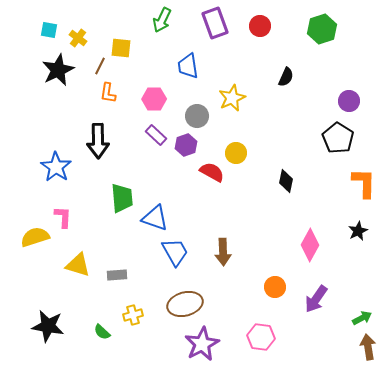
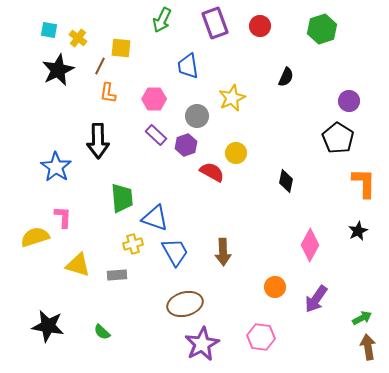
yellow cross at (133, 315): moved 71 px up
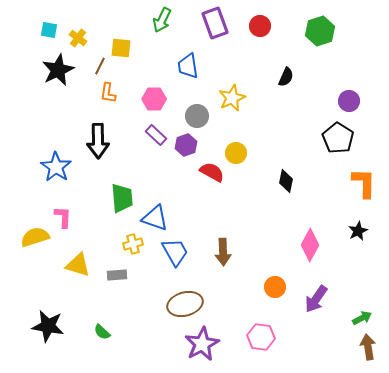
green hexagon at (322, 29): moved 2 px left, 2 px down
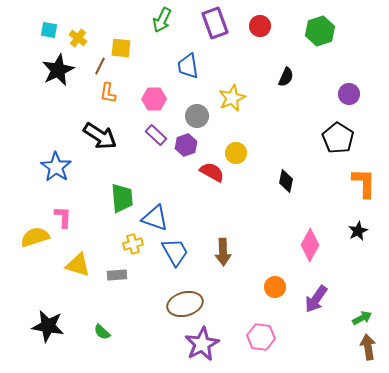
purple circle at (349, 101): moved 7 px up
black arrow at (98, 141): moved 2 px right, 5 px up; rotated 56 degrees counterclockwise
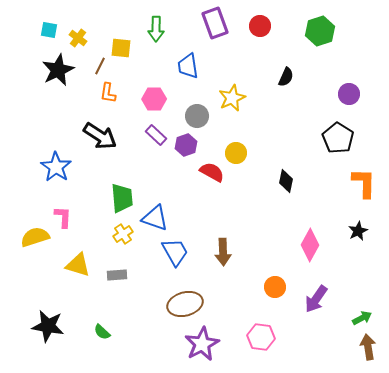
green arrow at (162, 20): moved 6 px left, 9 px down; rotated 25 degrees counterclockwise
yellow cross at (133, 244): moved 10 px left, 10 px up; rotated 18 degrees counterclockwise
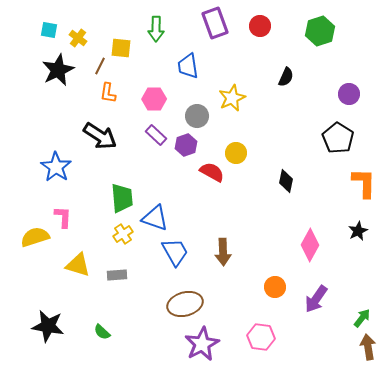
green arrow at (362, 318): rotated 24 degrees counterclockwise
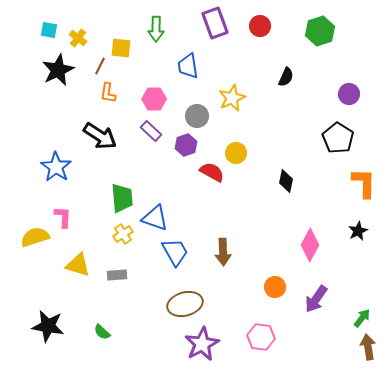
purple rectangle at (156, 135): moved 5 px left, 4 px up
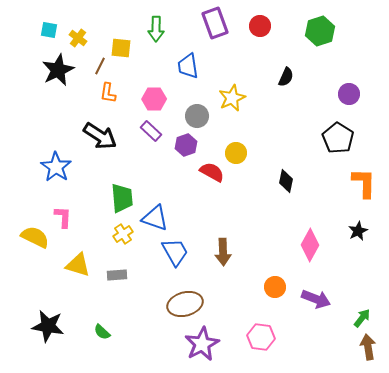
yellow semicircle at (35, 237): rotated 44 degrees clockwise
purple arrow at (316, 299): rotated 104 degrees counterclockwise
